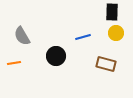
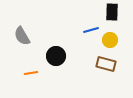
yellow circle: moved 6 px left, 7 px down
blue line: moved 8 px right, 7 px up
orange line: moved 17 px right, 10 px down
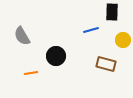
yellow circle: moved 13 px right
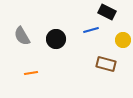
black rectangle: moved 5 px left; rotated 66 degrees counterclockwise
black circle: moved 17 px up
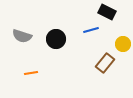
gray semicircle: rotated 42 degrees counterclockwise
yellow circle: moved 4 px down
brown rectangle: moved 1 px left, 1 px up; rotated 66 degrees counterclockwise
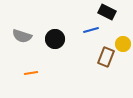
black circle: moved 1 px left
brown rectangle: moved 1 px right, 6 px up; rotated 18 degrees counterclockwise
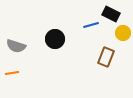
black rectangle: moved 4 px right, 2 px down
blue line: moved 5 px up
gray semicircle: moved 6 px left, 10 px down
yellow circle: moved 11 px up
orange line: moved 19 px left
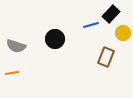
black rectangle: rotated 72 degrees counterclockwise
